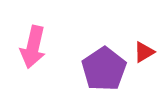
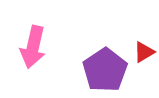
purple pentagon: moved 1 px right, 1 px down
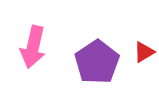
purple pentagon: moved 8 px left, 8 px up
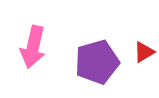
purple pentagon: rotated 18 degrees clockwise
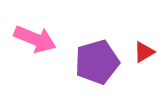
pink arrow: moved 2 px right, 8 px up; rotated 81 degrees counterclockwise
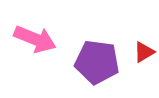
purple pentagon: rotated 24 degrees clockwise
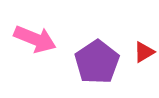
purple pentagon: rotated 30 degrees clockwise
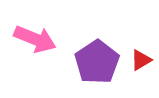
red triangle: moved 3 px left, 8 px down
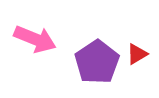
red triangle: moved 4 px left, 6 px up
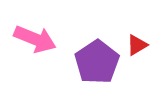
red triangle: moved 9 px up
